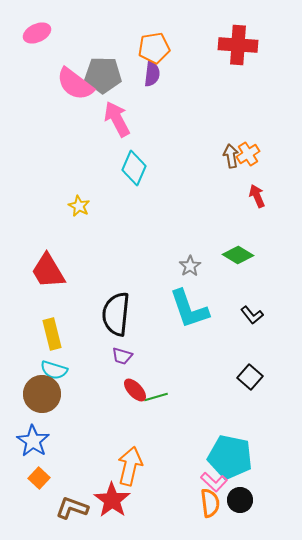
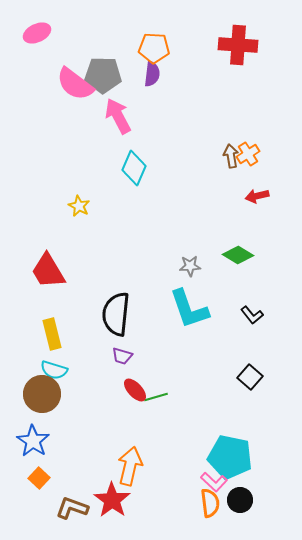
orange pentagon: rotated 12 degrees clockwise
pink arrow: moved 1 px right, 3 px up
red arrow: rotated 80 degrees counterclockwise
gray star: rotated 30 degrees clockwise
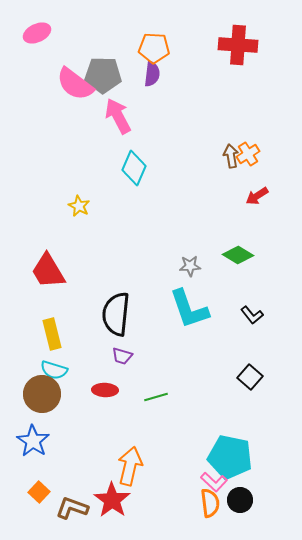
red arrow: rotated 20 degrees counterclockwise
red ellipse: moved 30 px left; rotated 45 degrees counterclockwise
orange square: moved 14 px down
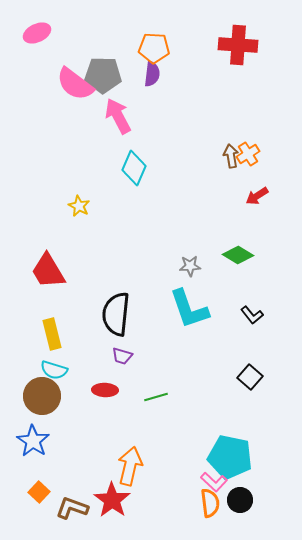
brown circle: moved 2 px down
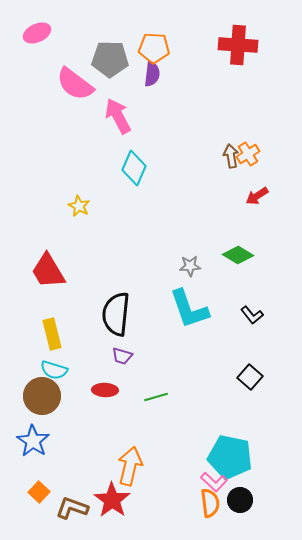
gray pentagon: moved 7 px right, 16 px up
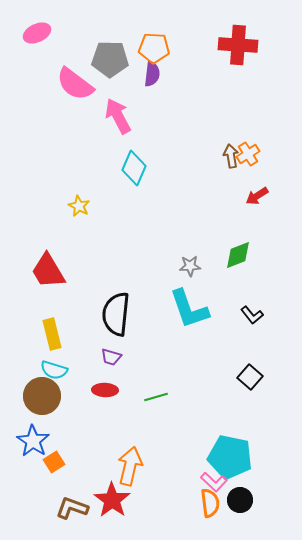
green diamond: rotated 52 degrees counterclockwise
purple trapezoid: moved 11 px left, 1 px down
orange square: moved 15 px right, 30 px up; rotated 15 degrees clockwise
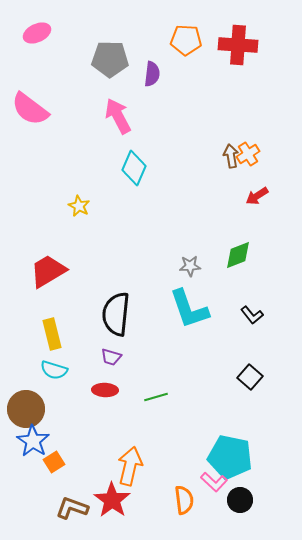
orange pentagon: moved 32 px right, 8 px up
pink semicircle: moved 45 px left, 25 px down
red trapezoid: rotated 90 degrees clockwise
brown circle: moved 16 px left, 13 px down
orange semicircle: moved 26 px left, 3 px up
